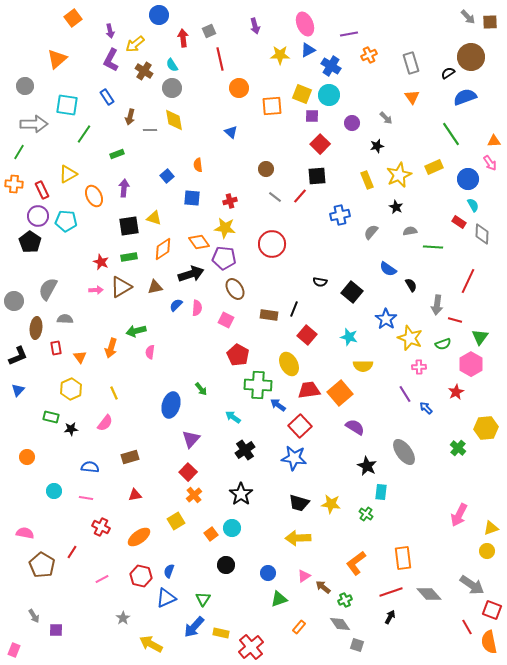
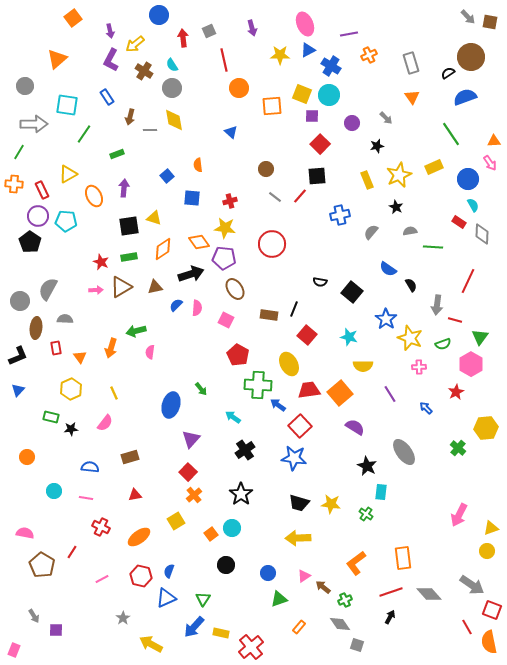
brown square at (490, 22): rotated 14 degrees clockwise
purple arrow at (255, 26): moved 3 px left, 2 px down
red line at (220, 59): moved 4 px right, 1 px down
gray circle at (14, 301): moved 6 px right
purple line at (405, 394): moved 15 px left
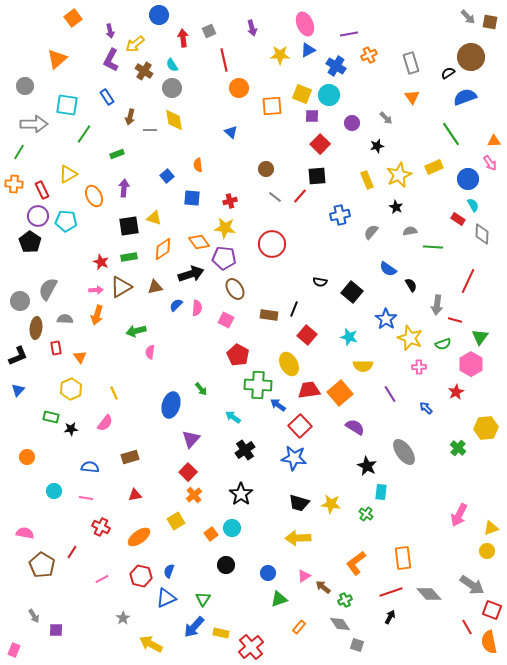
blue cross at (331, 66): moved 5 px right
red rectangle at (459, 222): moved 1 px left, 3 px up
orange arrow at (111, 348): moved 14 px left, 33 px up
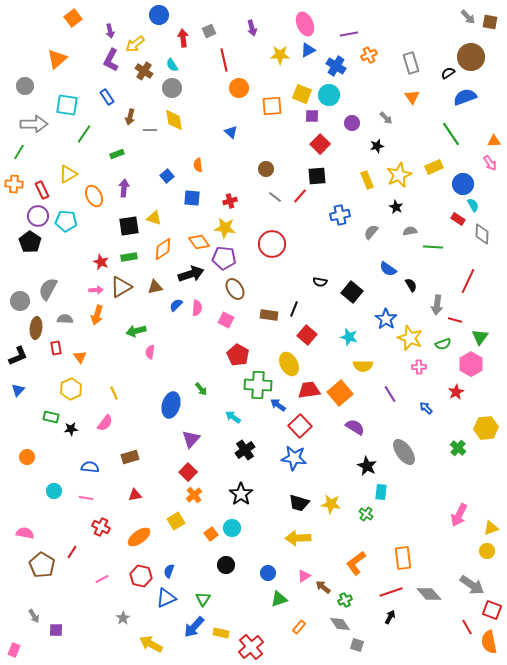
blue circle at (468, 179): moved 5 px left, 5 px down
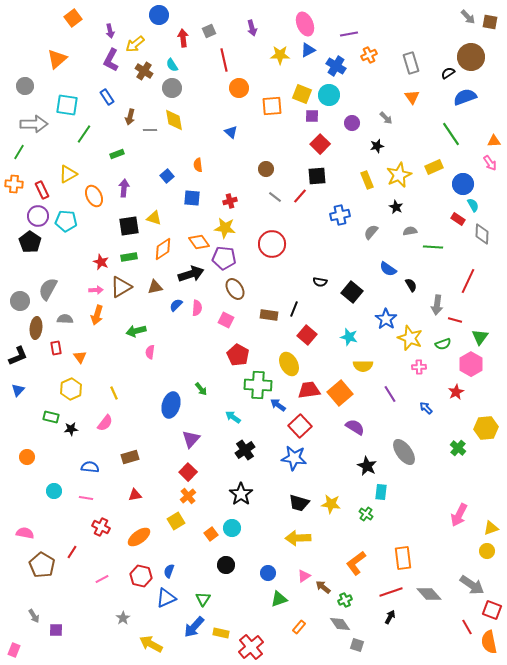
orange cross at (194, 495): moved 6 px left, 1 px down
